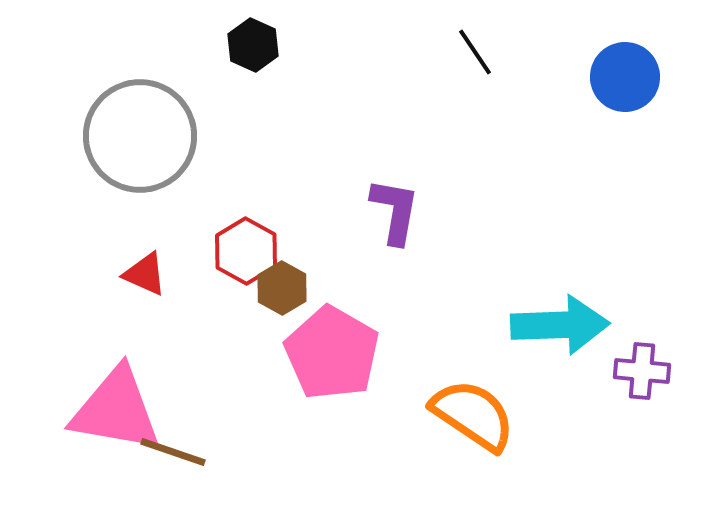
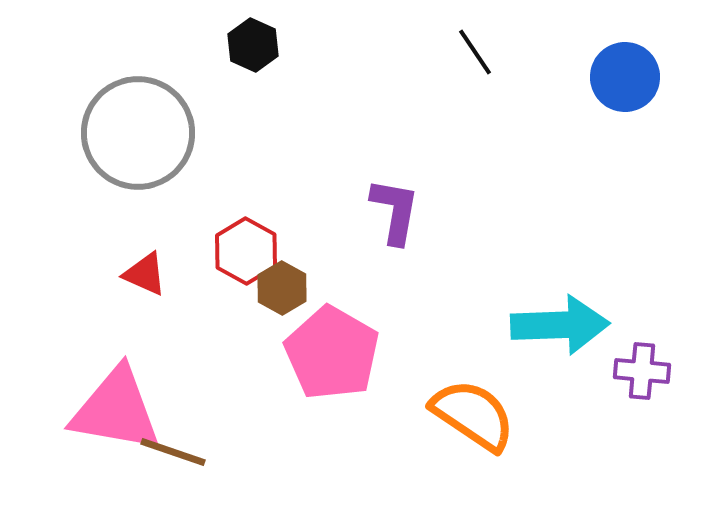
gray circle: moved 2 px left, 3 px up
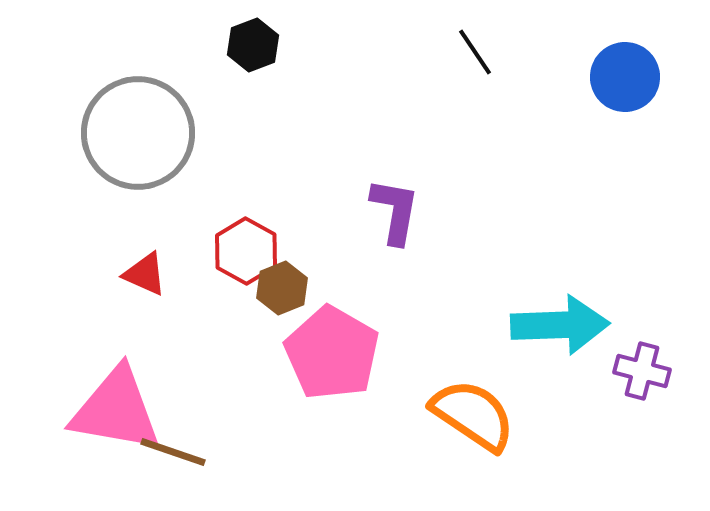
black hexagon: rotated 15 degrees clockwise
brown hexagon: rotated 9 degrees clockwise
purple cross: rotated 10 degrees clockwise
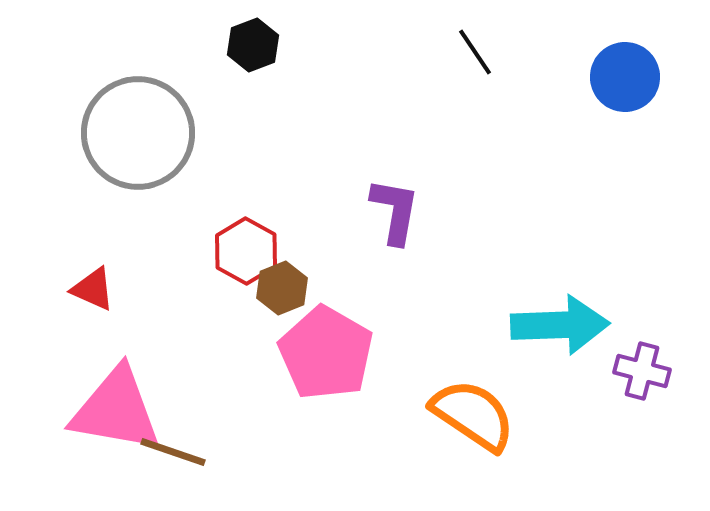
red triangle: moved 52 px left, 15 px down
pink pentagon: moved 6 px left
